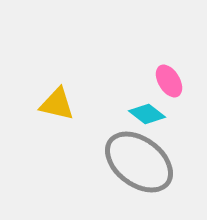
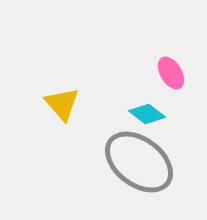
pink ellipse: moved 2 px right, 8 px up
yellow triangle: moved 5 px right; rotated 36 degrees clockwise
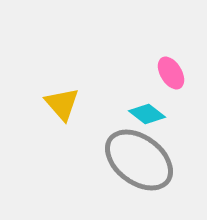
gray ellipse: moved 2 px up
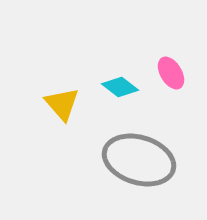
cyan diamond: moved 27 px left, 27 px up
gray ellipse: rotated 20 degrees counterclockwise
